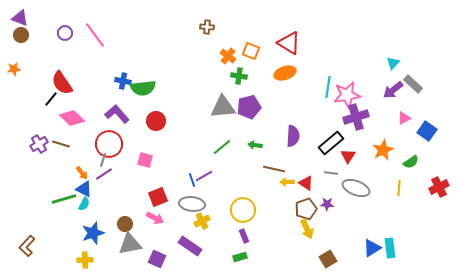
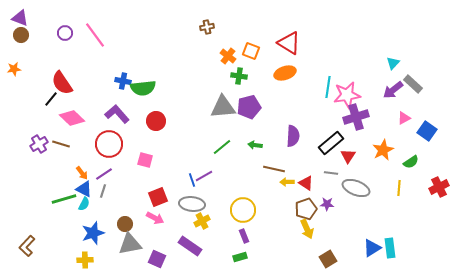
brown cross at (207, 27): rotated 16 degrees counterclockwise
gray line at (103, 160): moved 31 px down
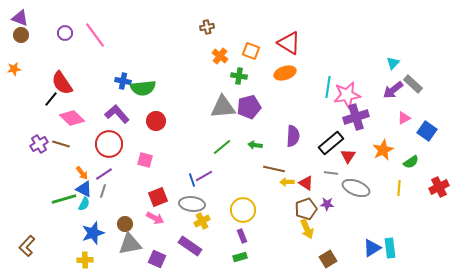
orange cross at (228, 56): moved 8 px left
purple rectangle at (244, 236): moved 2 px left
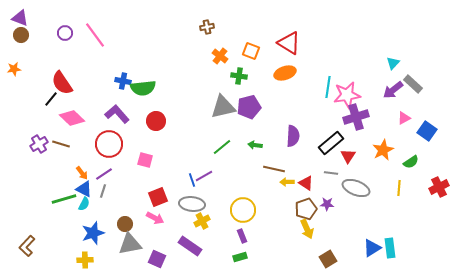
gray triangle at (223, 107): rotated 8 degrees counterclockwise
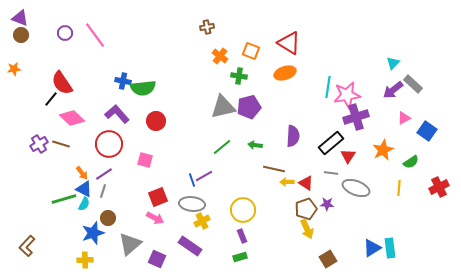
brown circle at (125, 224): moved 17 px left, 6 px up
gray triangle at (130, 244): rotated 30 degrees counterclockwise
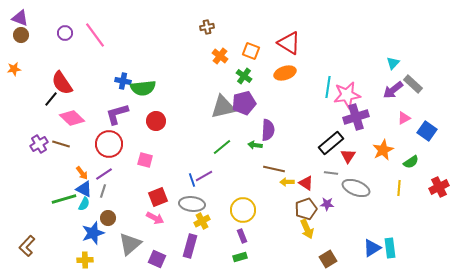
green cross at (239, 76): moved 5 px right; rotated 28 degrees clockwise
purple pentagon at (249, 107): moved 5 px left, 4 px up
purple L-shape at (117, 114): rotated 65 degrees counterclockwise
purple semicircle at (293, 136): moved 25 px left, 6 px up
purple rectangle at (190, 246): rotated 70 degrees clockwise
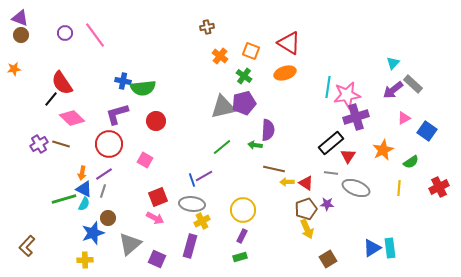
pink square at (145, 160): rotated 14 degrees clockwise
orange arrow at (82, 173): rotated 48 degrees clockwise
purple rectangle at (242, 236): rotated 48 degrees clockwise
